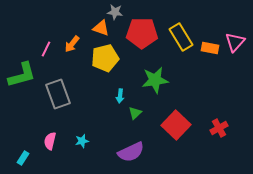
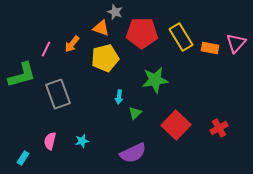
gray star: rotated 14 degrees clockwise
pink triangle: moved 1 px right, 1 px down
cyan arrow: moved 1 px left, 1 px down
purple semicircle: moved 2 px right, 1 px down
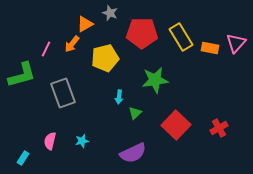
gray star: moved 5 px left, 1 px down
orange triangle: moved 16 px left, 4 px up; rotated 48 degrees counterclockwise
gray rectangle: moved 5 px right, 1 px up
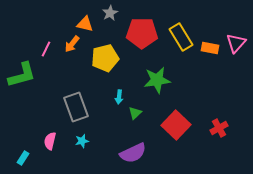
gray star: rotated 21 degrees clockwise
orange triangle: rotated 42 degrees clockwise
green star: moved 2 px right
gray rectangle: moved 13 px right, 14 px down
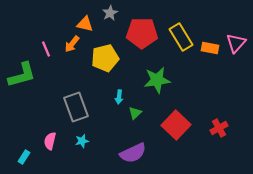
pink line: rotated 49 degrees counterclockwise
cyan rectangle: moved 1 px right, 1 px up
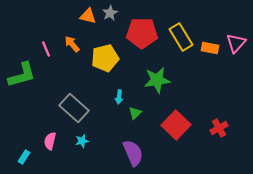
orange triangle: moved 3 px right, 8 px up
orange arrow: rotated 102 degrees clockwise
gray rectangle: moved 2 px left, 1 px down; rotated 28 degrees counterclockwise
purple semicircle: rotated 88 degrees counterclockwise
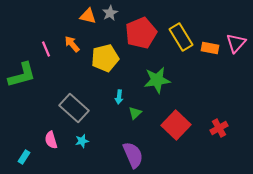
red pentagon: moved 1 px left; rotated 24 degrees counterclockwise
pink semicircle: moved 1 px right, 1 px up; rotated 30 degrees counterclockwise
purple semicircle: moved 2 px down
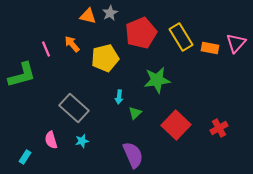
cyan rectangle: moved 1 px right
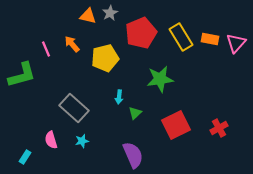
orange rectangle: moved 9 px up
green star: moved 3 px right, 1 px up
red square: rotated 20 degrees clockwise
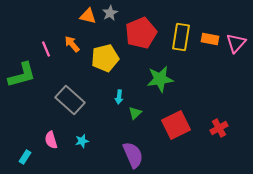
yellow rectangle: rotated 40 degrees clockwise
gray rectangle: moved 4 px left, 8 px up
